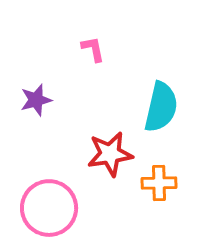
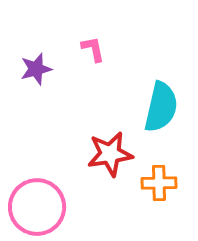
purple star: moved 31 px up
pink circle: moved 12 px left, 1 px up
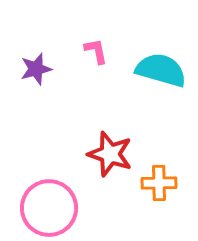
pink L-shape: moved 3 px right, 2 px down
cyan semicircle: moved 37 px up; rotated 87 degrees counterclockwise
red star: rotated 27 degrees clockwise
pink circle: moved 12 px right, 1 px down
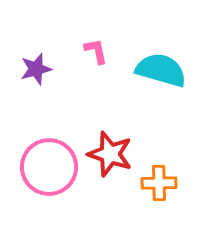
pink circle: moved 41 px up
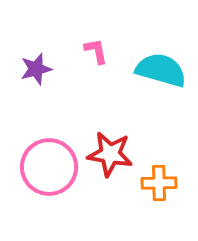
red star: rotated 9 degrees counterclockwise
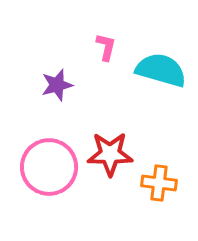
pink L-shape: moved 10 px right, 4 px up; rotated 24 degrees clockwise
purple star: moved 21 px right, 16 px down
red star: rotated 9 degrees counterclockwise
orange cross: rotated 8 degrees clockwise
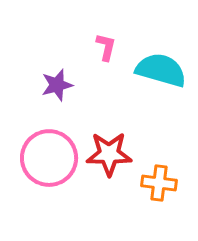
red star: moved 1 px left
pink circle: moved 9 px up
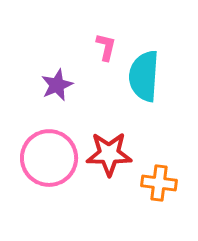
cyan semicircle: moved 17 px left, 6 px down; rotated 102 degrees counterclockwise
purple star: rotated 8 degrees counterclockwise
